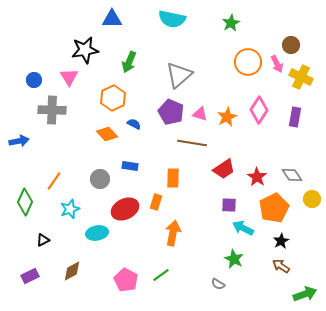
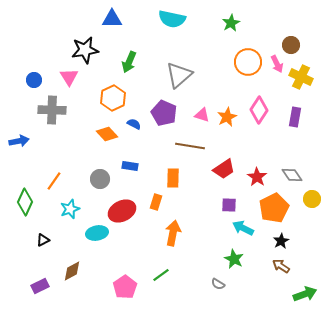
purple pentagon at (171, 112): moved 7 px left, 1 px down
pink triangle at (200, 114): moved 2 px right, 1 px down
brown line at (192, 143): moved 2 px left, 3 px down
red ellipse at (125, 209): moved 3 px left, 2 px down
purple rectangle at (30, 276): moved 10 px right, 10 px down
pink pentagon at (126, 280): moved 1 px left, 7 px down; rotated 10 degrees clockwise
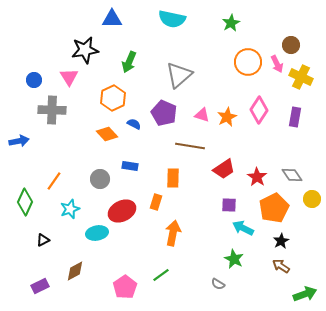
brown diamond at (72, 271): moved 3 px right
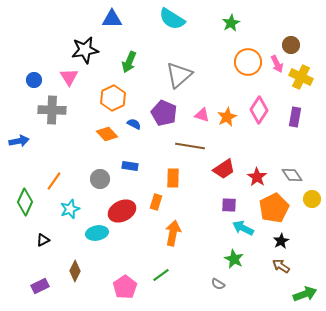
cyan semicircle at (172, 19): rotated 20 degrees clockwise
brown diamond at (75, 271): rotated 35 degrees counterclockwise
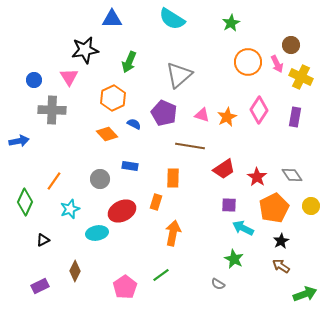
yellow circle at (312, 199): moved 1 px left, 7 px down
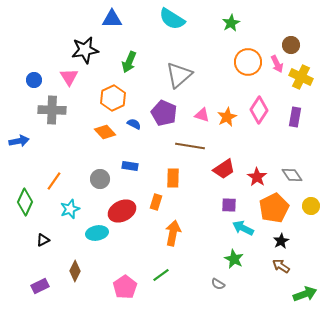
orange diamond at (107, 134): moved 2 px left, 2 px up
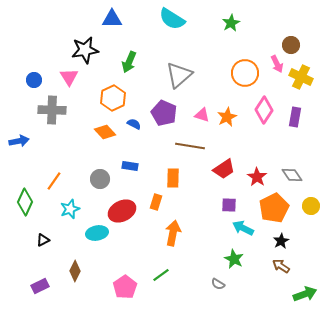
orange circle at (248, 62): moved 3 px left, 11 px down
pink diamond at (259, 110): moved 5 px right
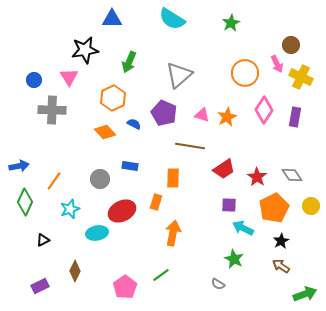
blue arrow at (19, 141): moved 25 px down
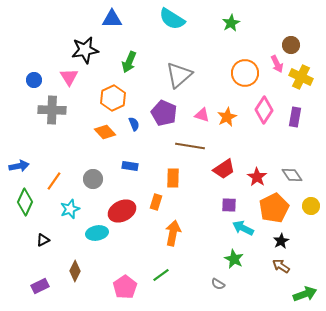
blue semicircle at (134, 124): rotated 40 degrees clockwise
gray circle at (100, 179): moved 7 px left
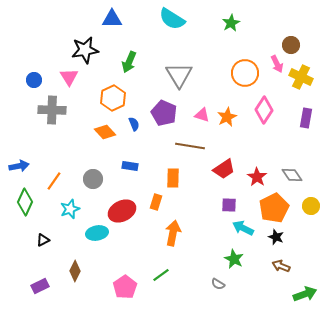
gray triangle at (179, 75): rotated 20 degrees counterclockwise
purple rectangle at (295, 117): moved 11 px right, 1 px down
black star at (281, 241): moved 5 px left, 4 px up; rotated 21 degrees counterclockwise
brown arrow at (281, 266): rotated 12 degrees counterclockwise
